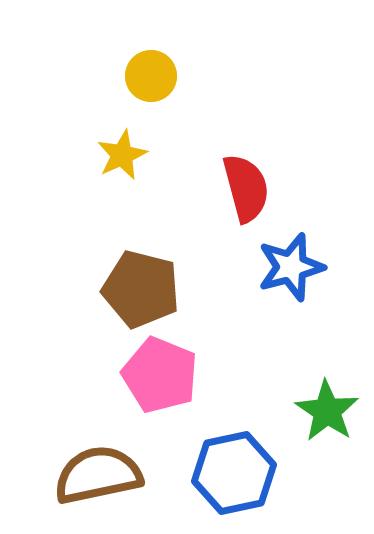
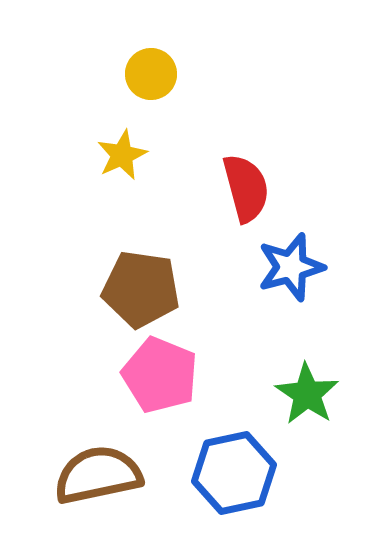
yellow circle: moved 2 px up
brown pentagon: rotated 6 degrees counterclockwise
green star: moved 20 px left, 17 px up
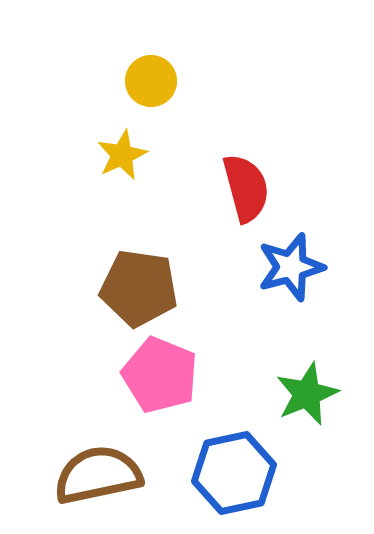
yellow circle: moved 7 px down
brown pentagon: moved 2 px left, 1 px up
green star: rotated 16 degrees clockwise
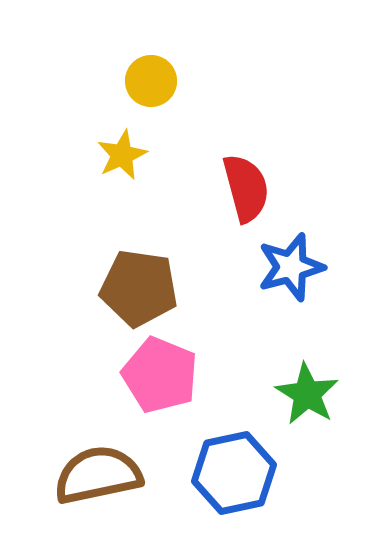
green star: rotated 18 degrees counterclockwise
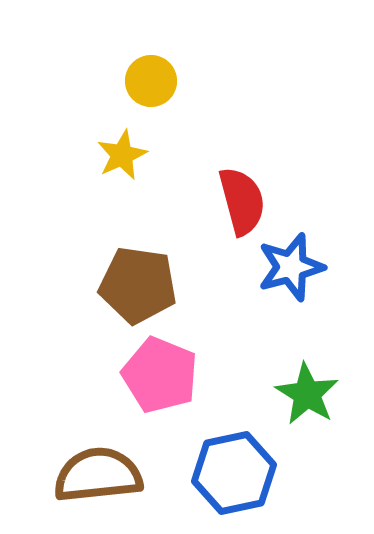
red semicircle: moved 4 px left, 13 px down
brown pentagon: moved 1 px left, 3 px up
brown semicircle: rotated 6 degrees clockwise
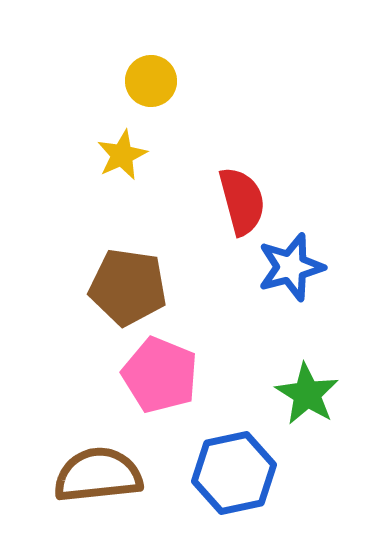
brown pentagon: moved 10 px left, 2 px down
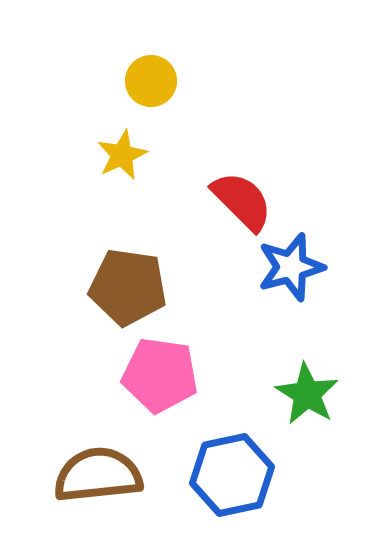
red semicircle: rotated 30 degrees counterclockwise
pink pentagon: rotated 14 degrees counterclockwise
blue hexagon: moved 2 px left, 2 px down
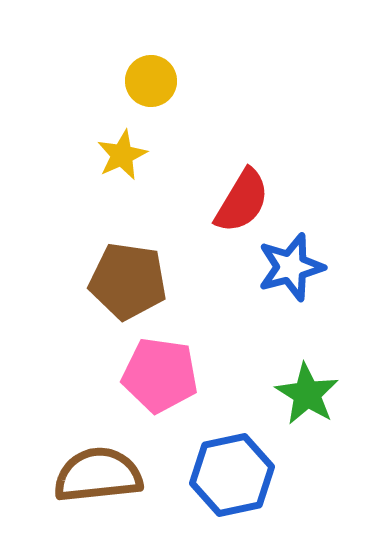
red semicircle: rotated 76 degrees clockwise
brown pentagon: moved 6 px up
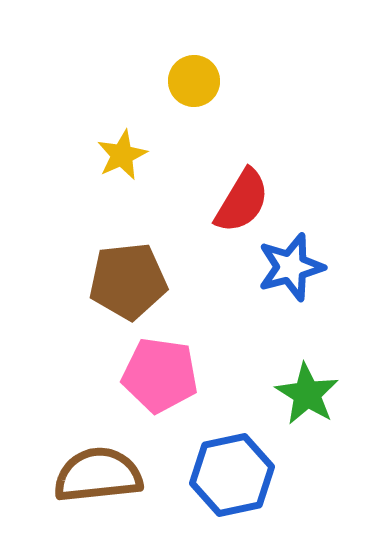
yellow circle: moved 43 px right
brown pentagon: rotated 14 degrees counterclockwise
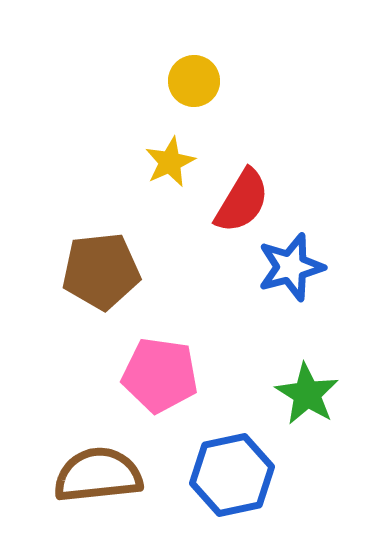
yellow star: moved 48 px right, 7 px down
brown pentagon: moved 27 px left, 10 px up
